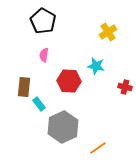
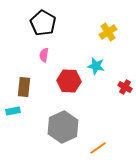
black pentagon: moved 2 px down
red cross: rotated 16 degrees clockwise
cyan rectangle: moved 26 px left, 7 px down; rotated 64 degrees counterclockwise
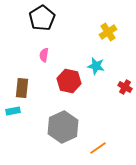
black pentagon: moved 1 px left, 5 px up; rotated 10 degrees clockwise
red hexagon: rotated 10 degrees clockwise
brown rectangle: moved 2 px left, 1 px down
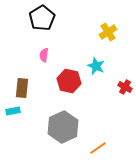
cyan star: rotated 12 degrees clockwise
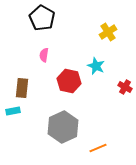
black pentagon: rotated 10 degrees counterclockwise
orange line: rotated 12 degrees clockwise
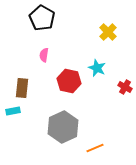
yellow cross: rotated 12 degrees counterclockwise
cyan star: moved 1 px right, 2 px down
orange line: moved 3 px left
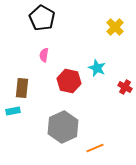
yellow cross: moved 7 px right, 5 px up
